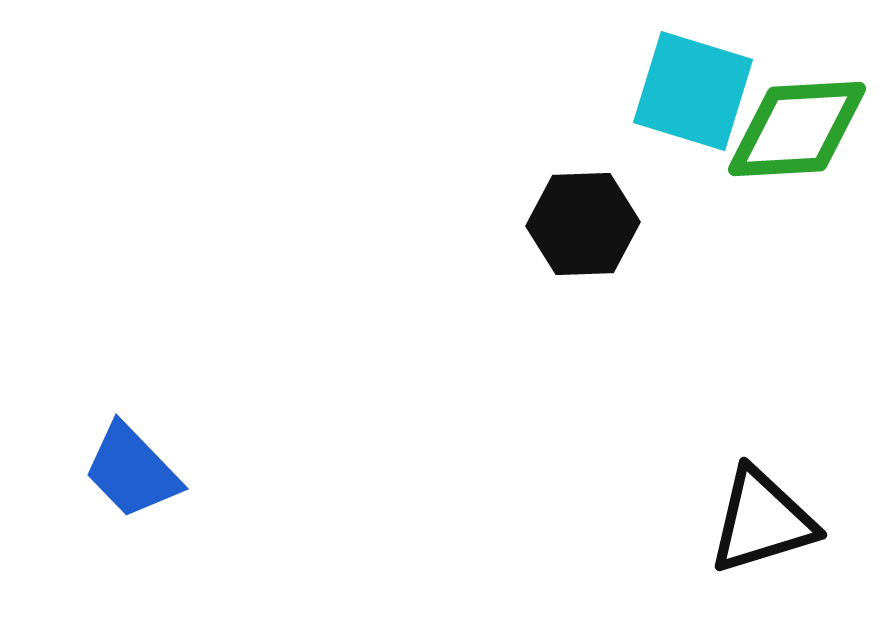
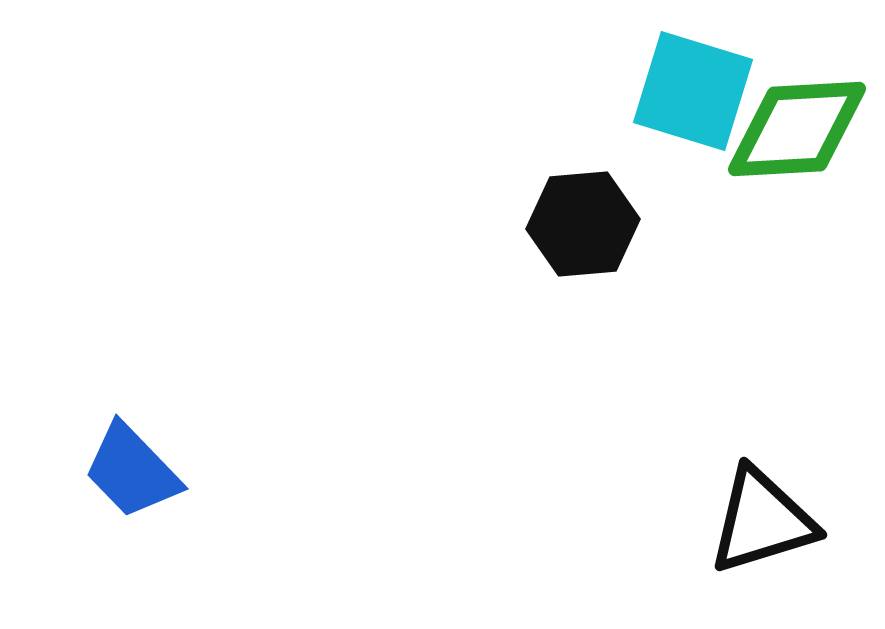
black hexagon: rotated 3 degrees counterclockwise
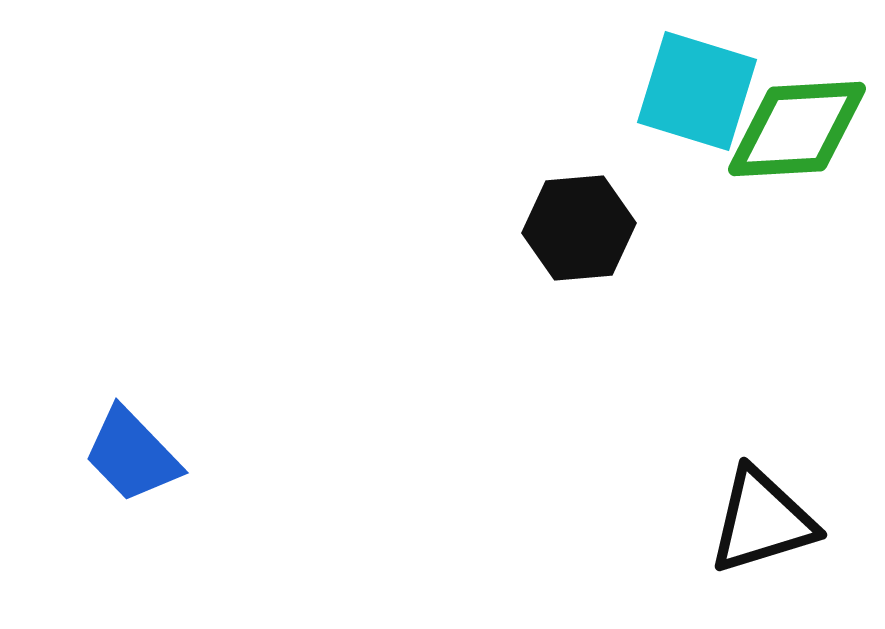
cyan square: moved 4 px right
black hexagon: moved 4 px left, 4 px down
blue trapezoid: moved 16 px up
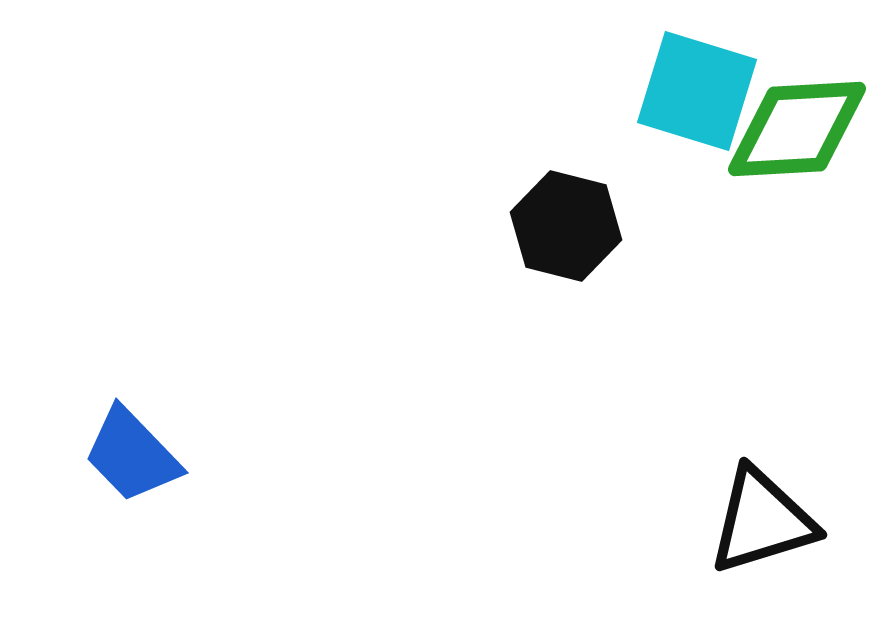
black hexagon: moved 13 px left, 2 px up; rotated 19 degrees clockwise
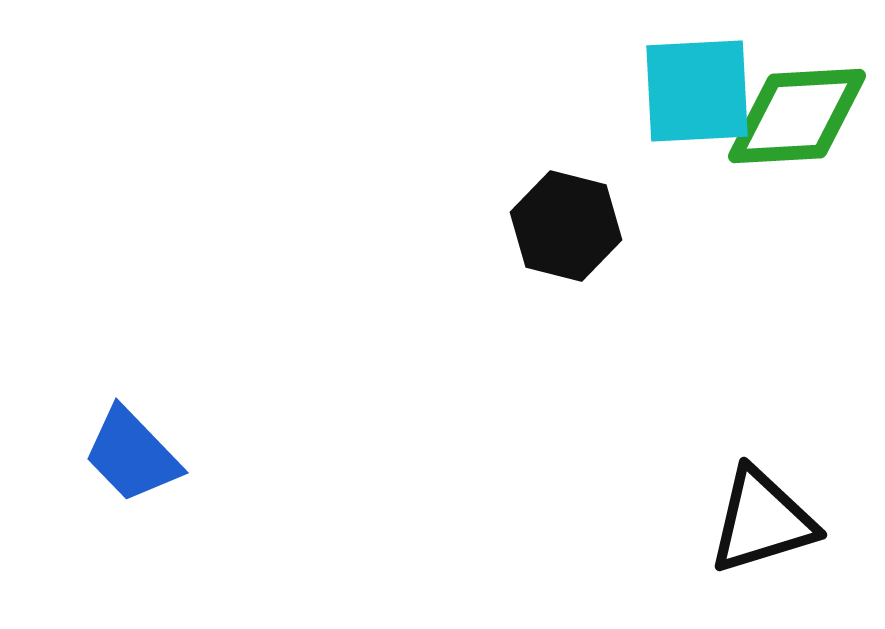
cyan square: rotated 20 degrees counterclockwise
green diamond: moved 13 px up
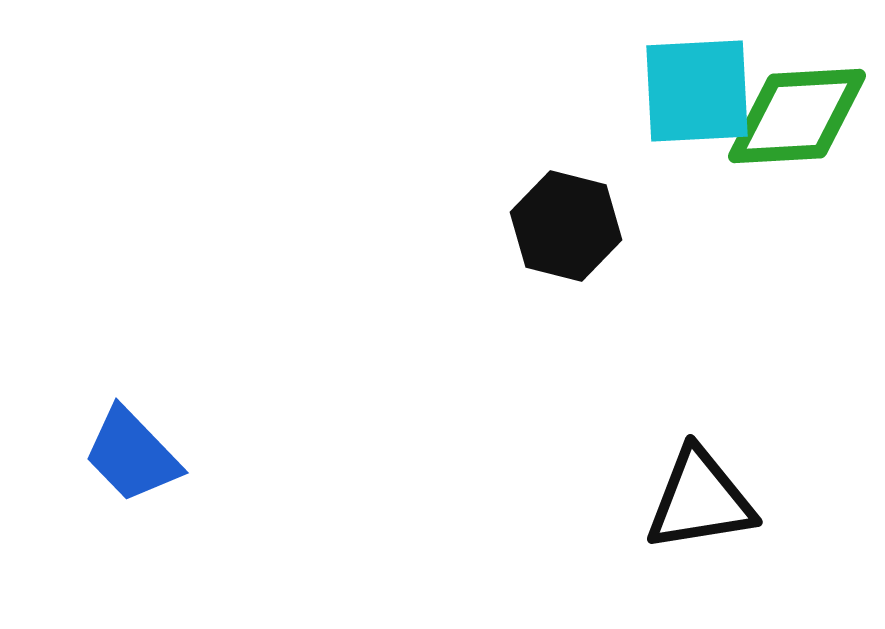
black triangle: moved 62 px left, 21 px up; rotated 8 degrees clockwise
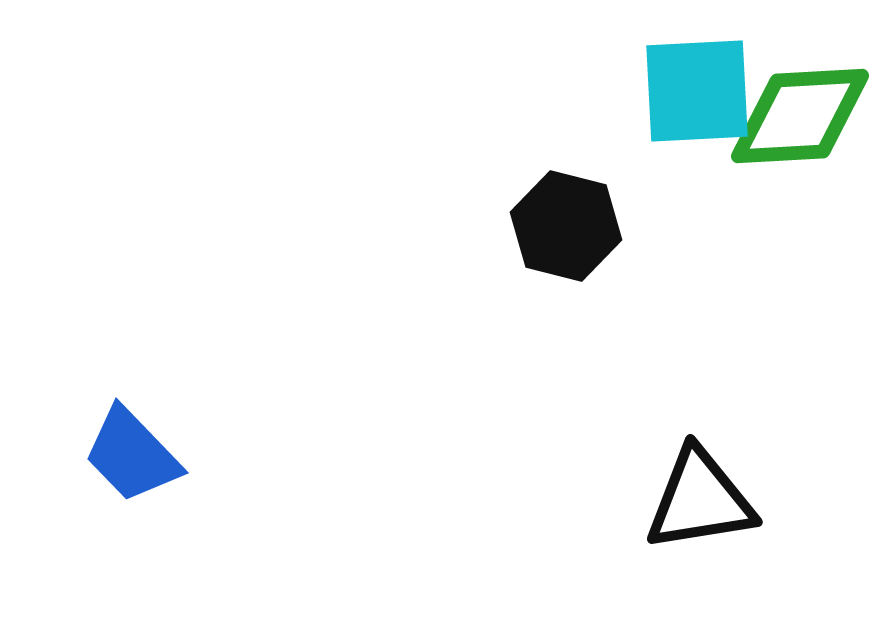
green diamond: moved 3 px right
